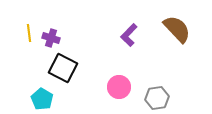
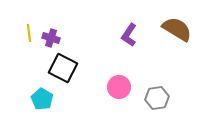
brown semicircle: rotated 16 degrees counterclockwise
purple L-shape: rotated 10 degrees counterclockwise
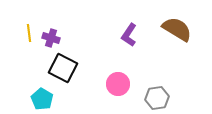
pink circle: moved 1 px left, 3 px up
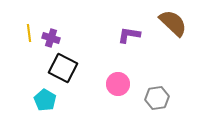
brown semicircle: moved 4 px left, 6 px up; rotated 12 degrees clockwise
purple L-shape: rotated 65 degrees clockwise
cyan pentagon: moved 3 px right, 1 px down
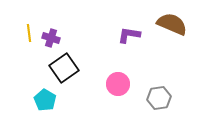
brown semicircle: moved 1 px left, 1 px down; rotated 20 degrees counterclockwise
black square: moved 1 px right; rotated 28 degrees clockwise
gray hexagon: moved 2 px right
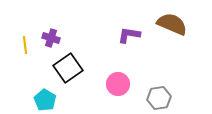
yellow line: moved 4 px left, 12 px down
black square: moved 4 px right
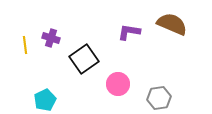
purple L-shape: moved 3 px up
black square: moved 16 px right, 9 px up
cyan pentagon: rotated 15 degrees clockwise
